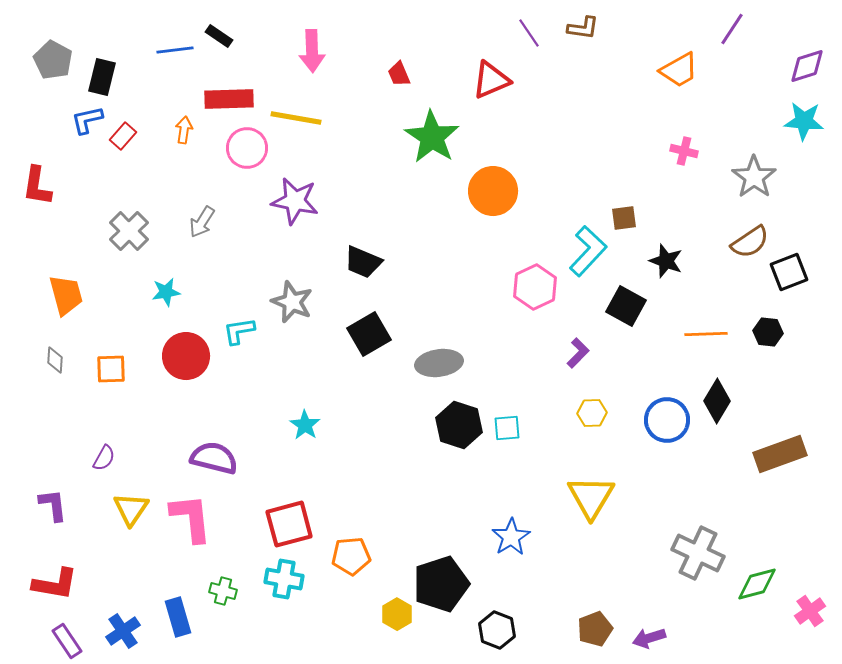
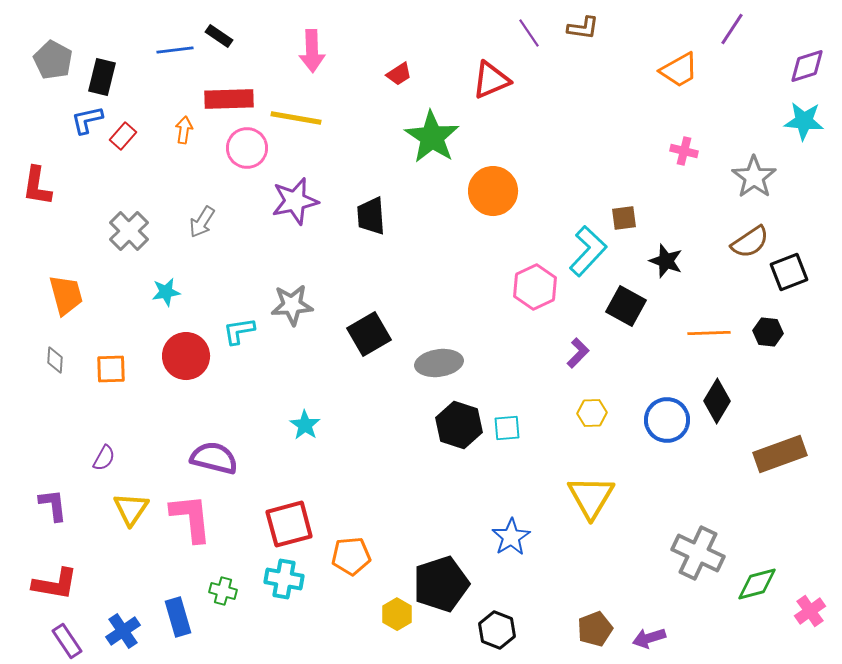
red trapezoid at (399, 74): rotated 100 degrees counterclockwise
purple star at (295, 201): rotated 24 degrees counterclockwise
black trapezoid at (363, 262): moved 8 px right, 46 px up; rotated 63 degrees clockwise
gray star at (292, 302): moved 3 px down; rotated 27 degrees counterclockwise
orange line at (706, 334): moved 3 px right, 1 px up
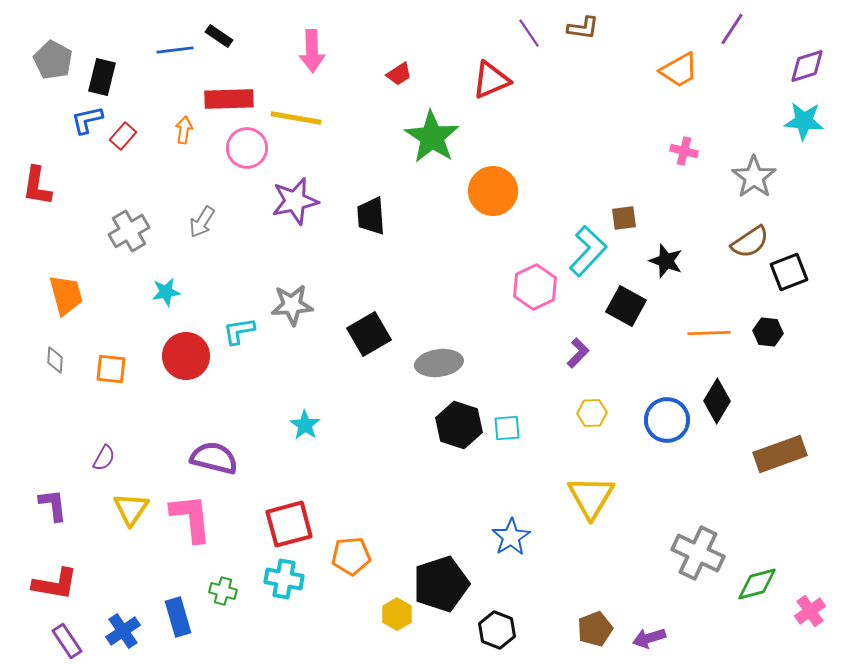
gray cross at (129, 231): rotated 15 degrees clockwise
orange square at (111, 369): rotated 8 degrees clockwise
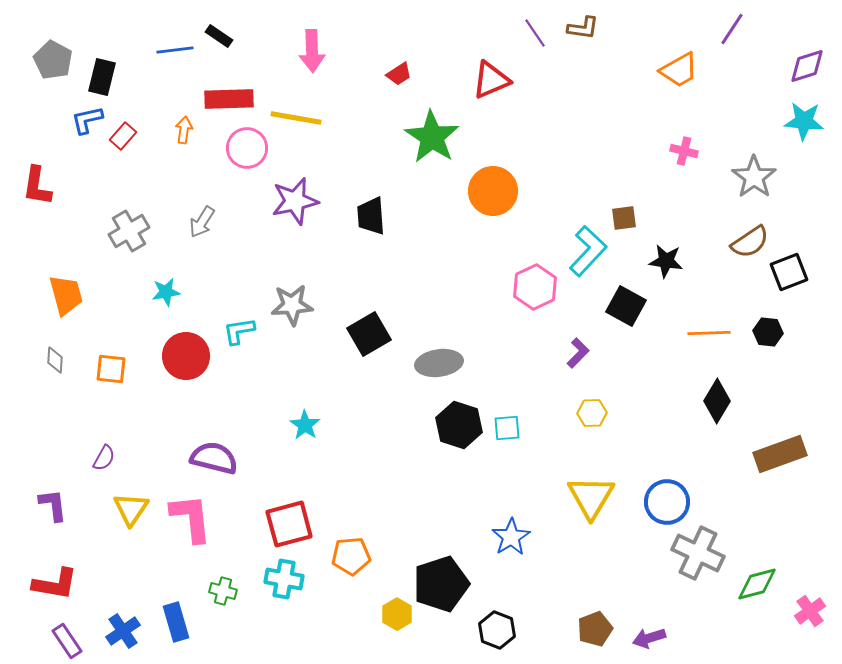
purple line at (529, 33): moved 6 px right
black star at (666, 261): rotated 12 degrees counterclockwise
blue circle at (667, 420): moved 82 px down
blue rectangle at (178, 617): moved 2 px left, 5 px down
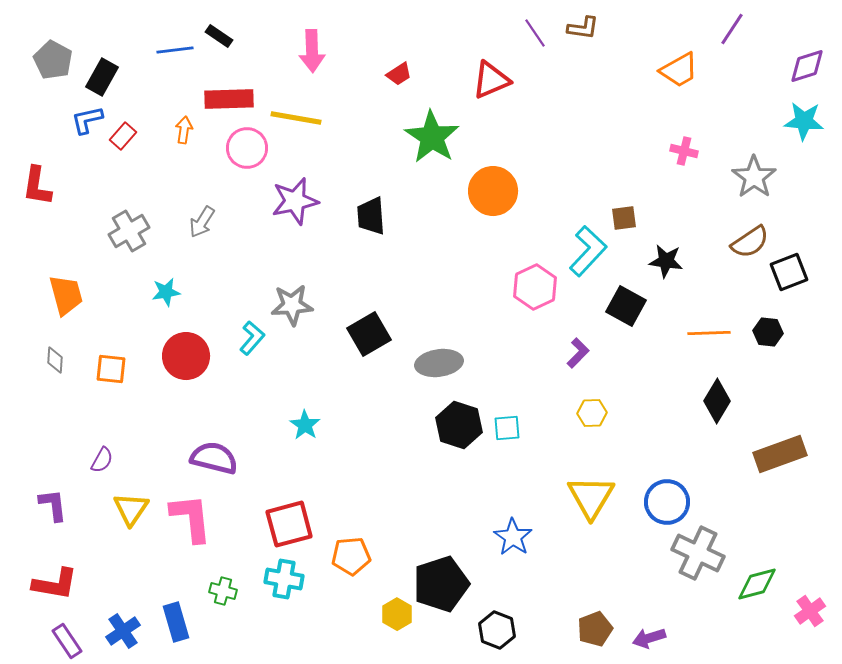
black rectangle at (102, 77): rotated 15 degrees clockwise
cyan L-shape at (239, 331): moved 13 px right, 7 px down; rotated 140 degrees clockwise
purple semicircle at (104, 458): moved 2 px left, 2 px down
blue star at (511, 537): moved 2 px right; rotated 6 degrees counterclockwise
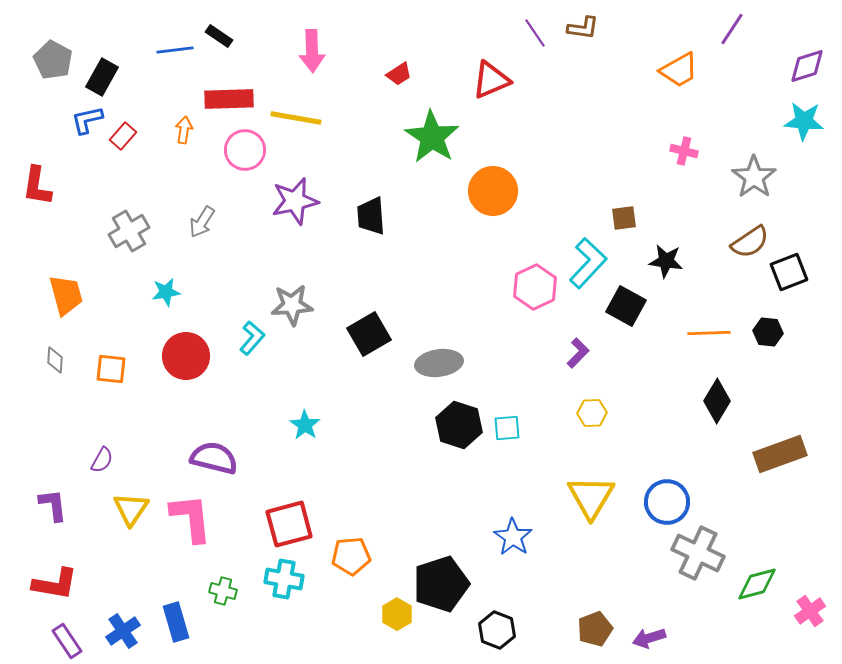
pink circle at (247, 148): moved 2 px left, 2 px down
cyan L-shape at (588, 251): moved 12 px down
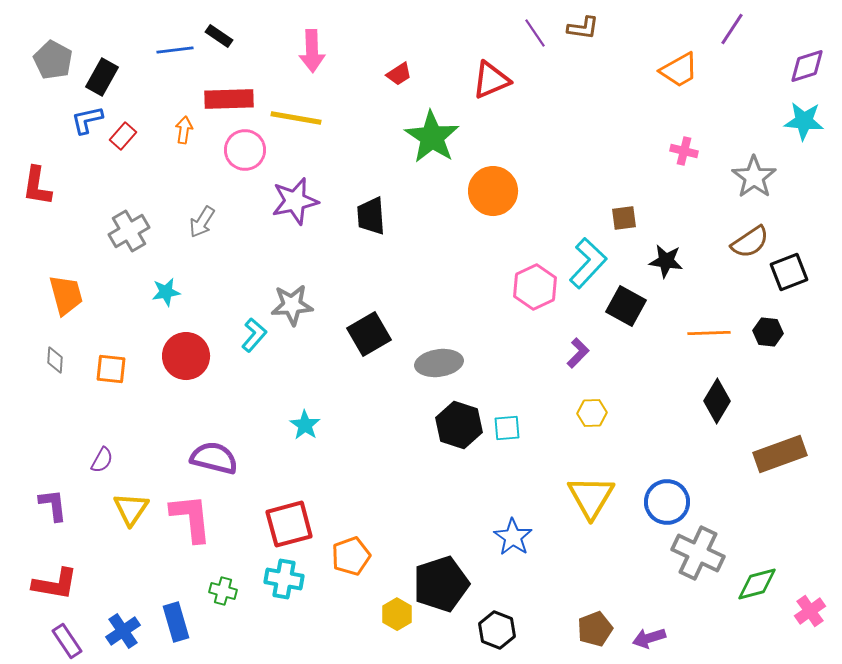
cyan L-shape at (252, 338): moved 2 px right, 3 px up
orange pentagon at (351, 556): rotated 15 degrees counterclockwise
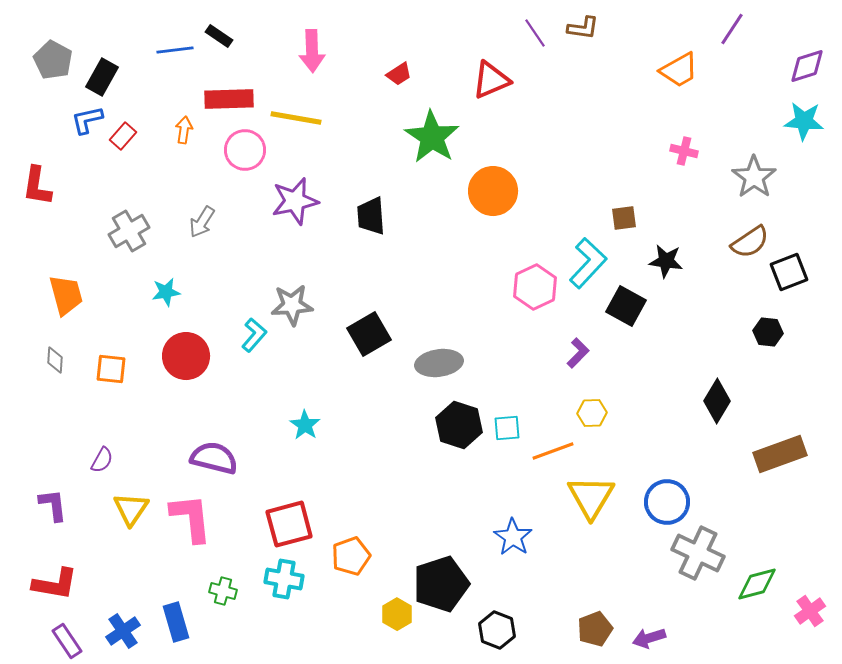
orange line at (709, 333): moved 156 px left, 118 px down; rotated 18 degrees counterclockwise
